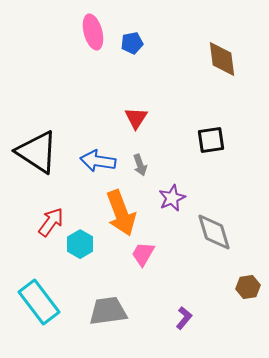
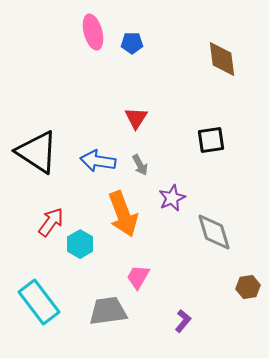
blue pentagon: rotated 10 degrees clockwise
gray arrow: rotated 10 degrees counterclockwise
orange arrow: moved 2 px right, 1 px down
pink trapezoid: moved 5 px left, 23 px down
purple L-shape: moved 1 px left, 3 px down
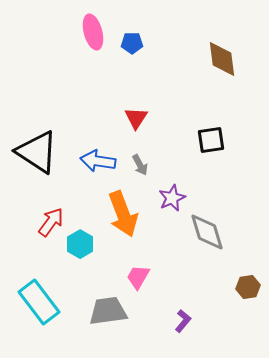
gray diamond: moved 7 px left
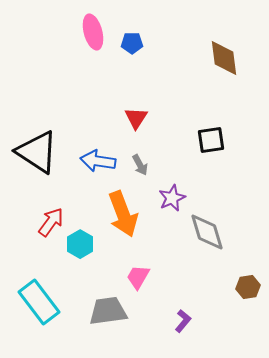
brown diamond: moved 2 px right, 1 px up
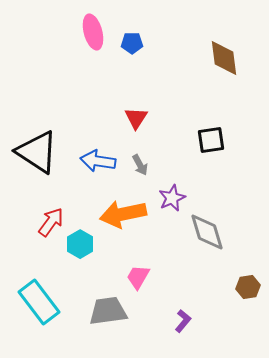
orange arrow: rotated 99 degrees clockwise
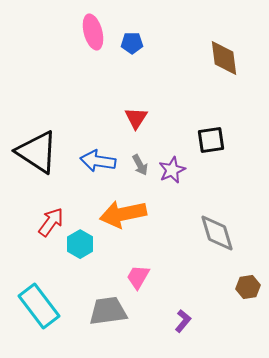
purple star: moved 28 px up
gray diamond: moved 10 px right, 1 px down
cyan rectangle: moved 4 px down
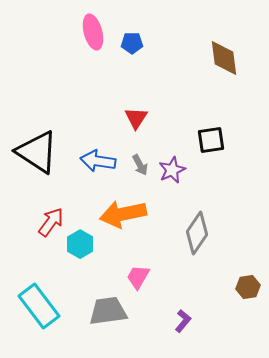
gray diamond: moved 20 px left; rotated 51 degrees clockwise
